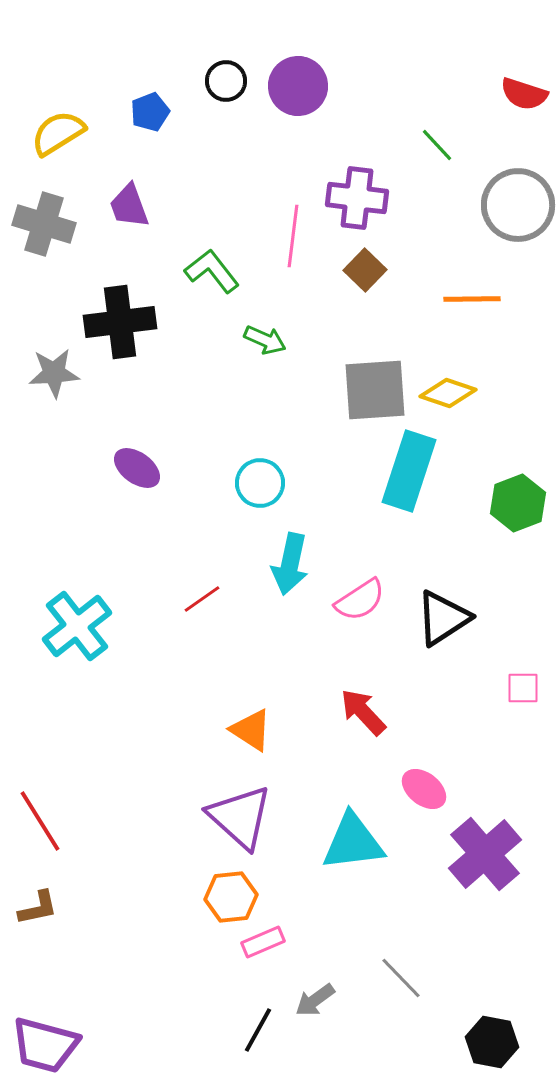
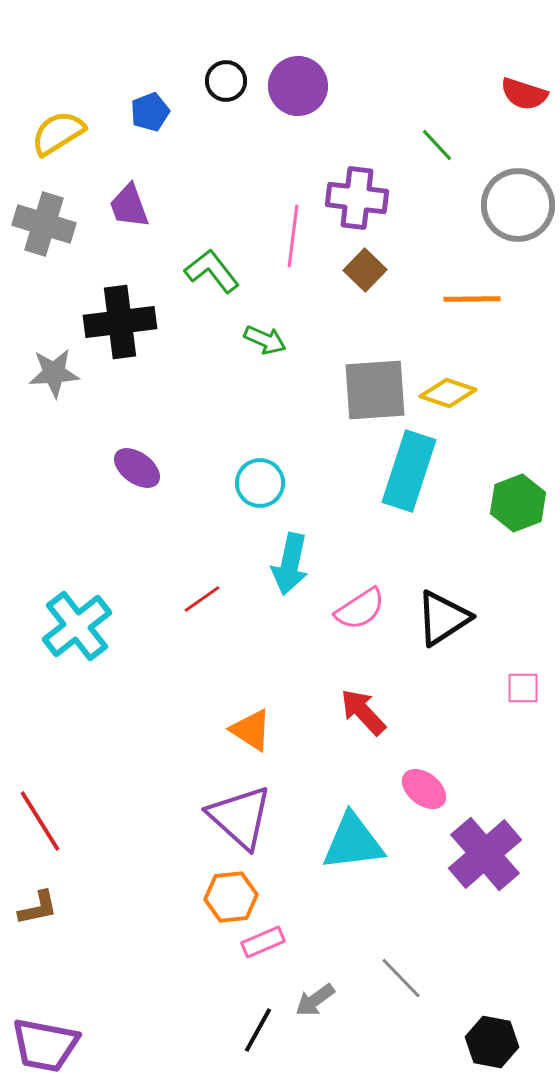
pink semicircle at (360, 600): moved 9 px down
purple trapezoid at (45, 1045): rotated 4 degrees counterclockwise
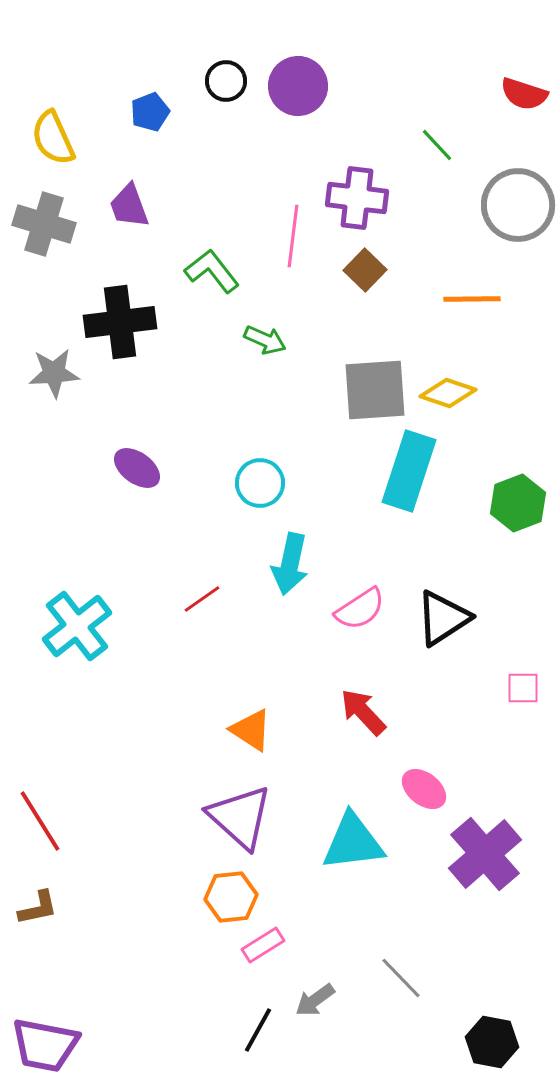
yellow semicircle at (58, 133): moved 5 px left, 5 px down; rotated 82 degrees counterclockwise
pink rectangle at (263, 942): moved 3 px down; rotated 9 degrees counterclockwise
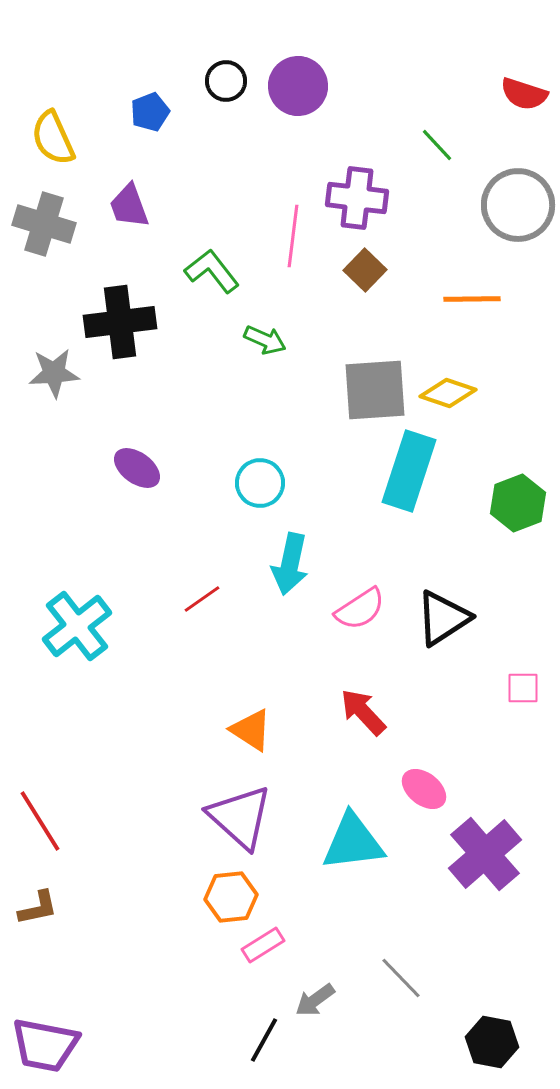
black line at (258, 1030): moved 6 px right, 10 px down
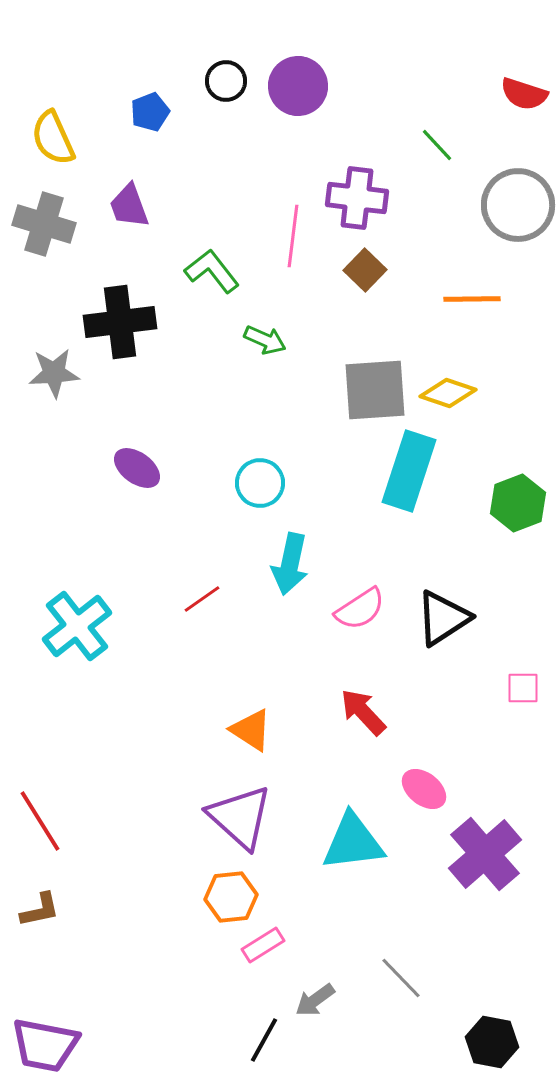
brown L-shape at (38, 908): moved 2 px right, 2 px down
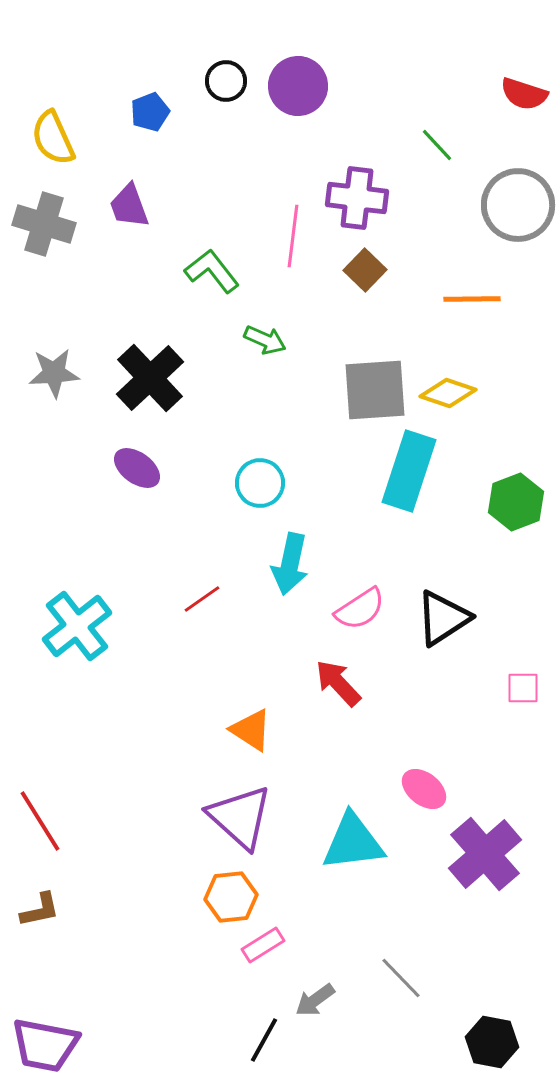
black cross at (120, 322): moved 30 px right, 56 px down; rotated 36 degrees counterclockwise
green hexagon at (518, 503): moved 2 px left, 1 px up
red arrow at (363, 712): moved 25 px left, 29 px up
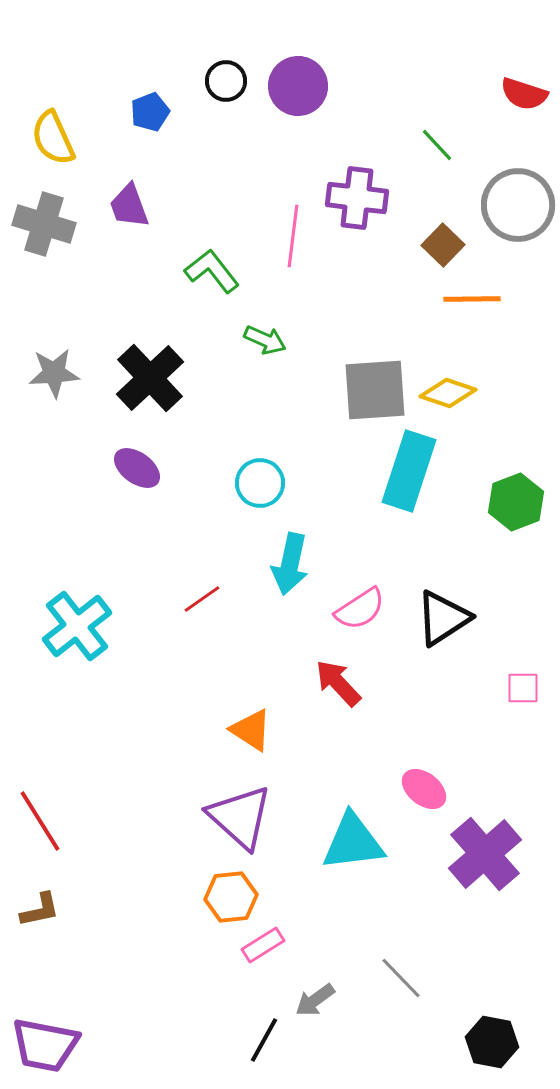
brown square at (365, 270): moved 78 px right, 25 px up
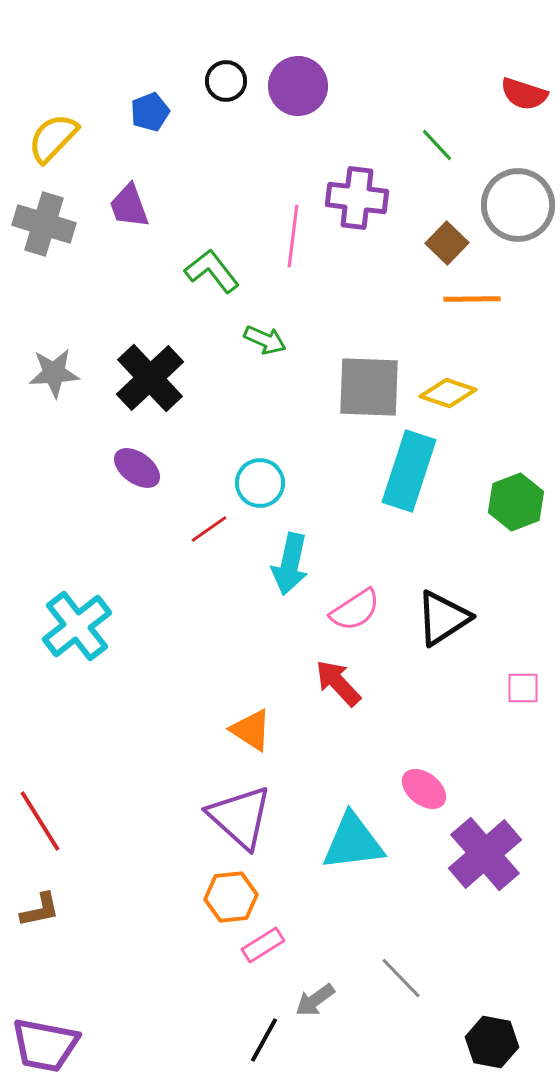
yellow semicircle at (53, 138): rotated 68 degrees clockwise
brown square at (443, 245): moved 4 px right, 2 px up
gray square at (375, 390): moved 6 px left, 3 px up; rotated 6 degrees clockwise
red line at (202, 599): moved 7 px right, 70 px up
pink semicircle at (360, 609): moved 5 px left, 1 px down
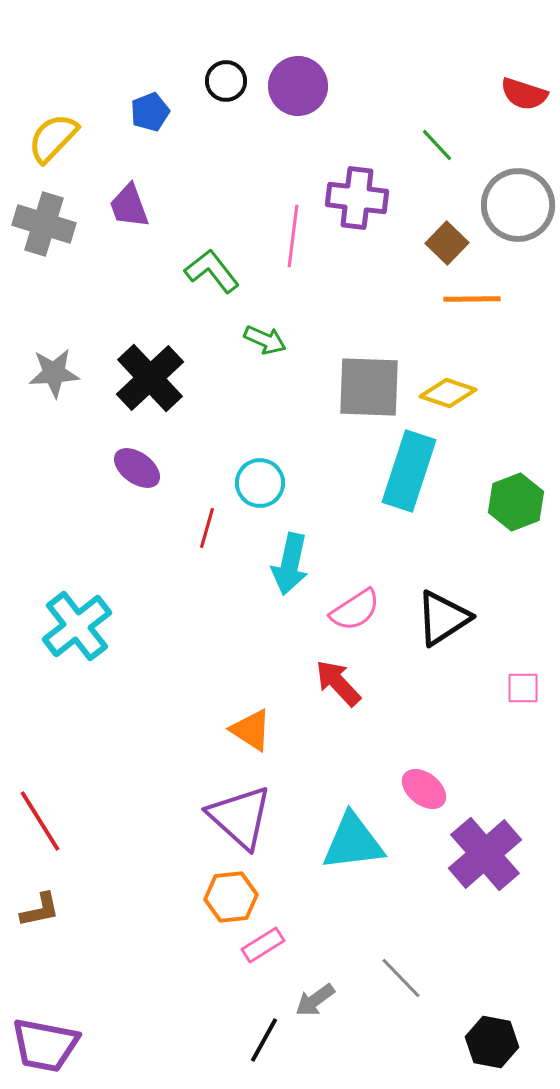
red line at (209, 529): moved 2 px left, 1 px up; rotated 39 degrees counterclockwise
